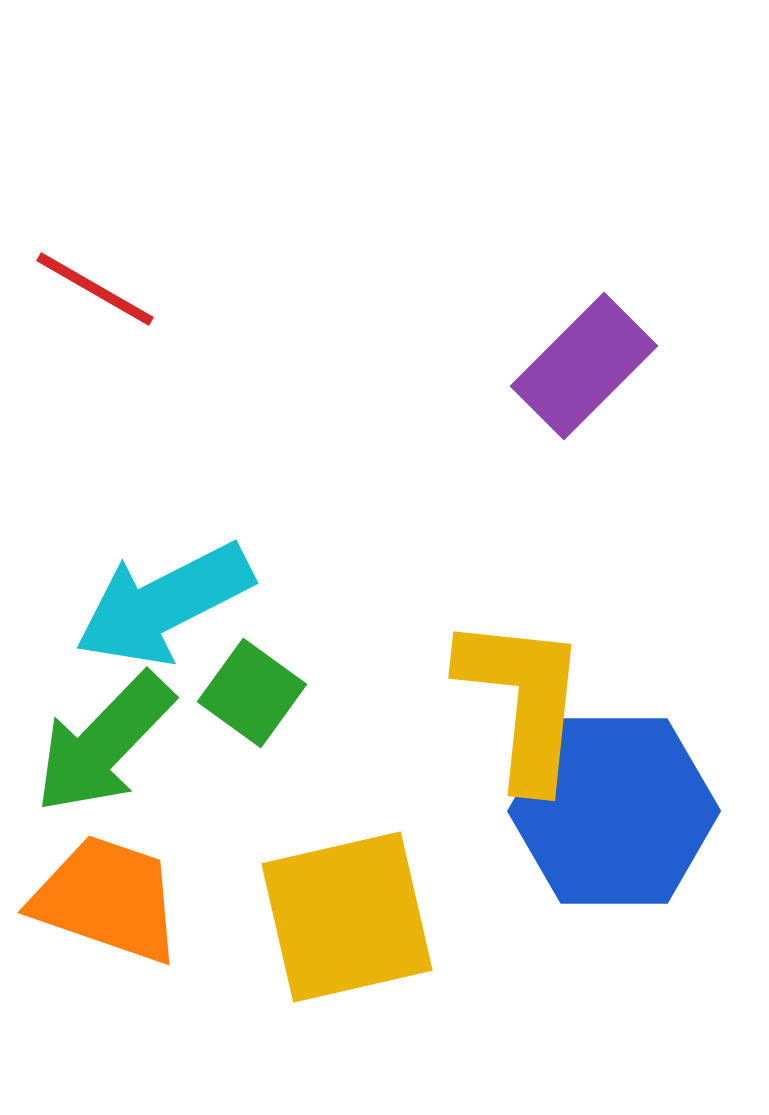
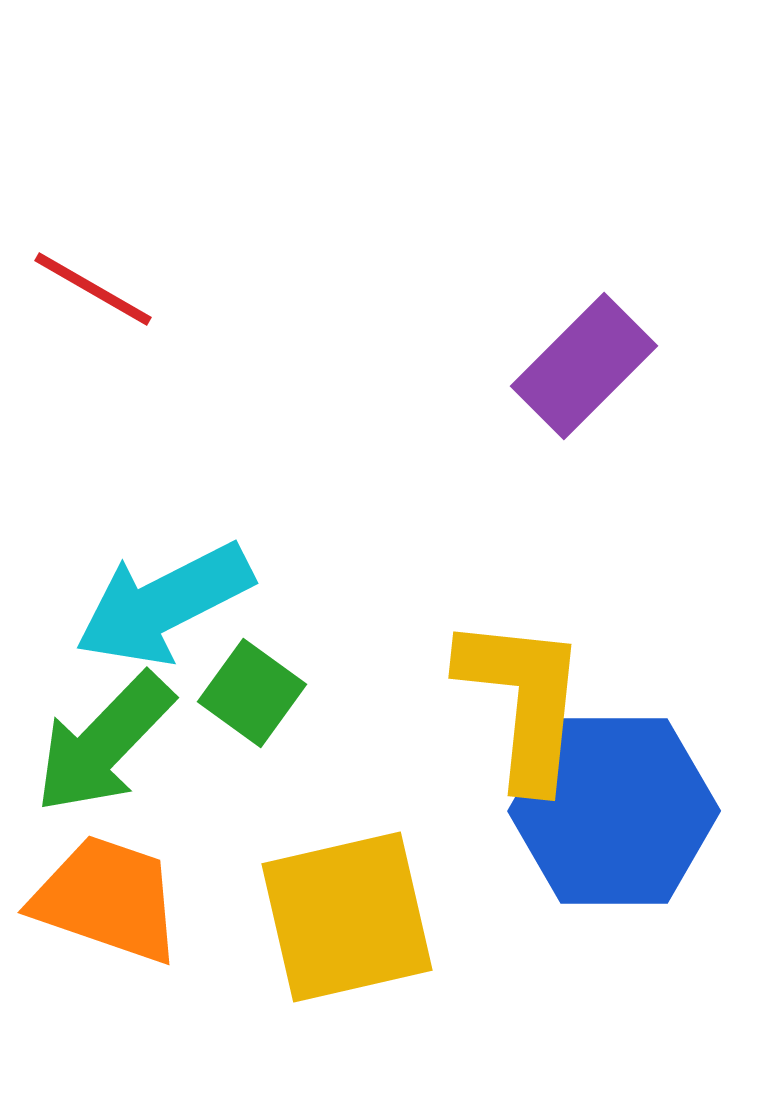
red line: moved 2 px left
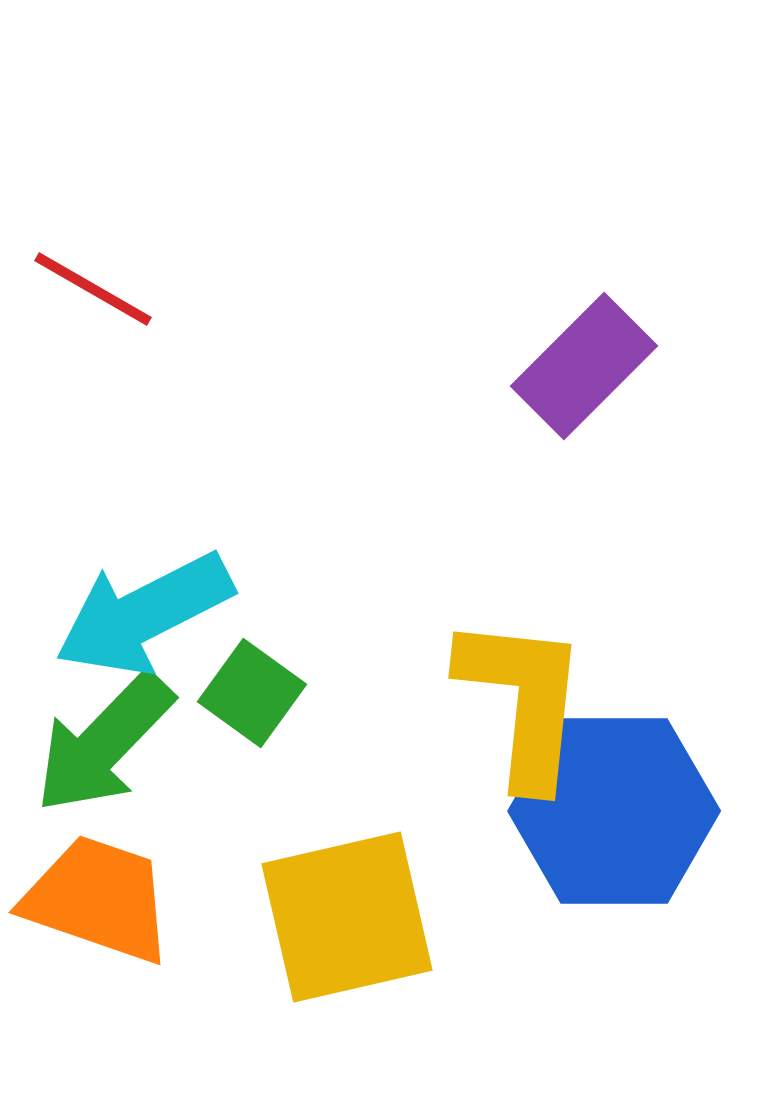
cyan arrow: moved 20 px left, 10 px down
orange trapezoid: moved 9 px left
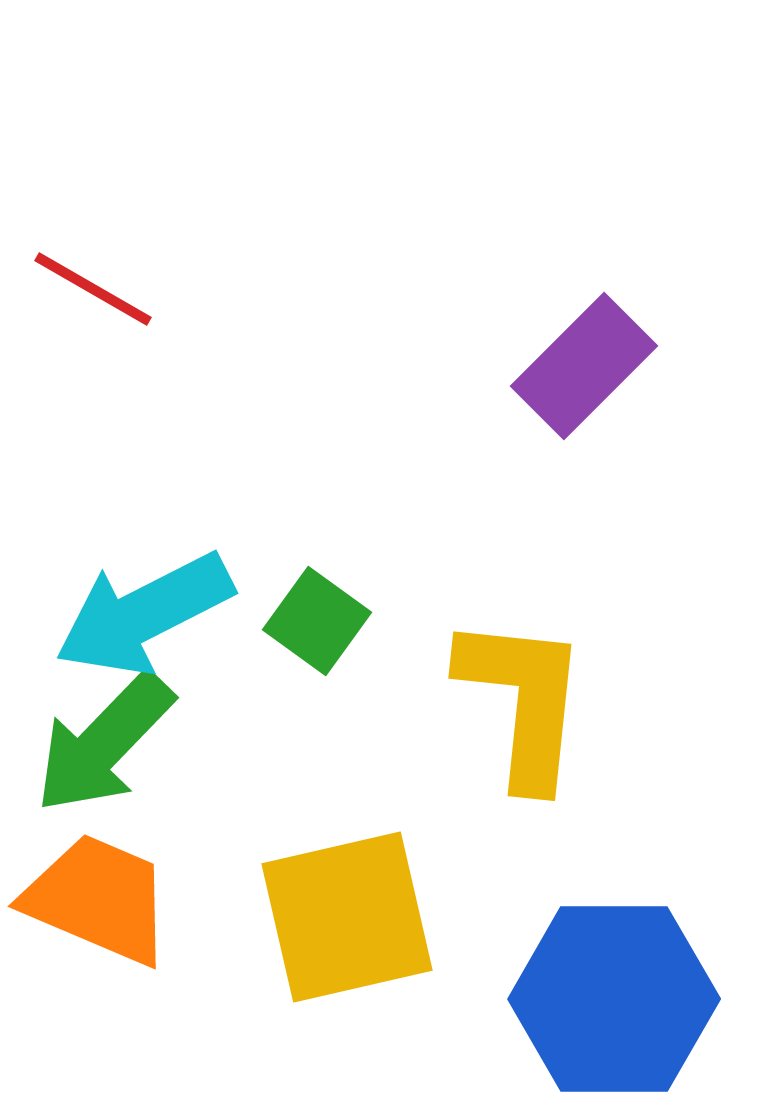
green square: moved 65 px right, 72 px up
blue hexagon: moved 188 px down
orange trapezoid: rotated 4 degrees clockwise
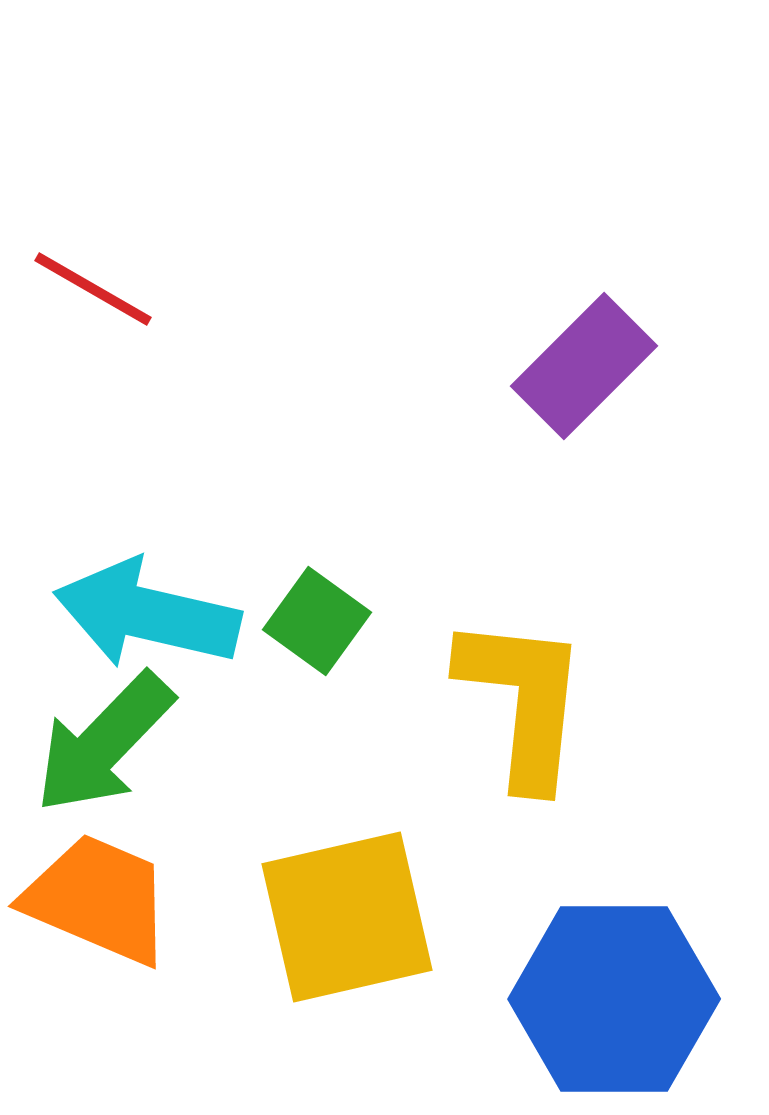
cyan arrow: moved 3 px right; rotated 40 degrees clockwise
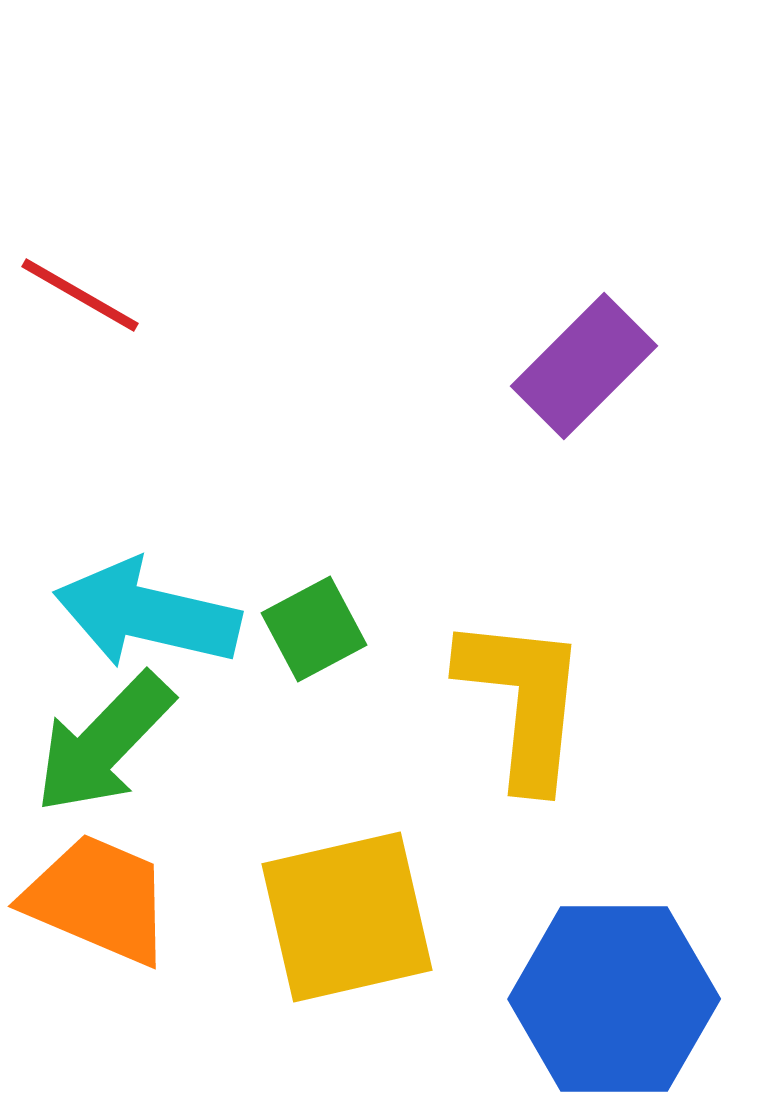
red line: moved 13 px left, 6 px down
green square: moved 3 px left, 8 px down; rotated 26 degrees clockwise
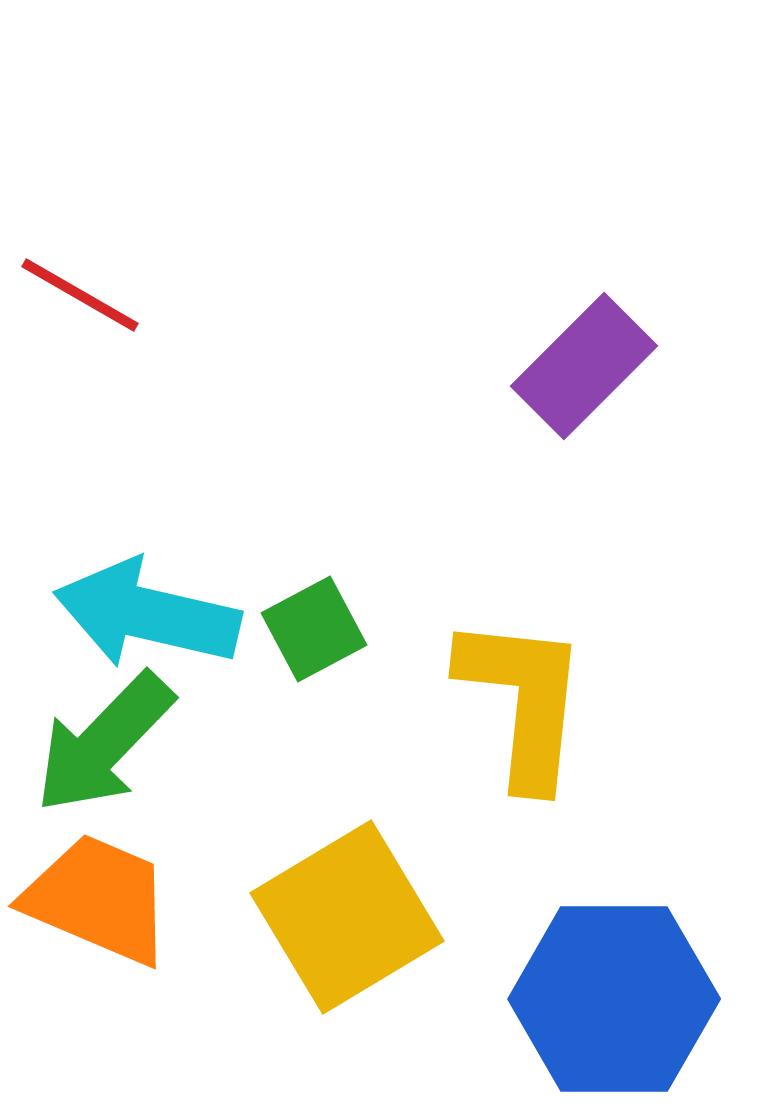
yellow square: rotated 18 degrees counterclockwise
